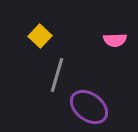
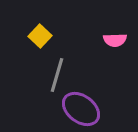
purple ellipse: moved 8 px left, 2 px down
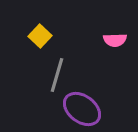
purple ellipse: moved 1 px right
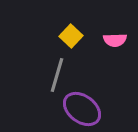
yellow square: moved 31 px right
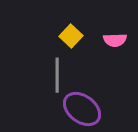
gray line: rotated 16 degrees counterclockwise
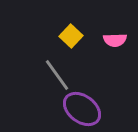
gray line: rotated 36 degrees counterclockwise
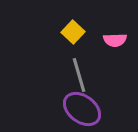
yellow square: moved 2 px right, 4 px up
gray line: moved 22 px right; rotated 20 degrees clockwise
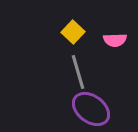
gray line: moved 1 px left, 3 px up
purple ellipse: moved 9 px right
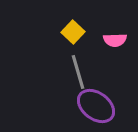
purple ellipse: moved 5 px right, 3 px up
